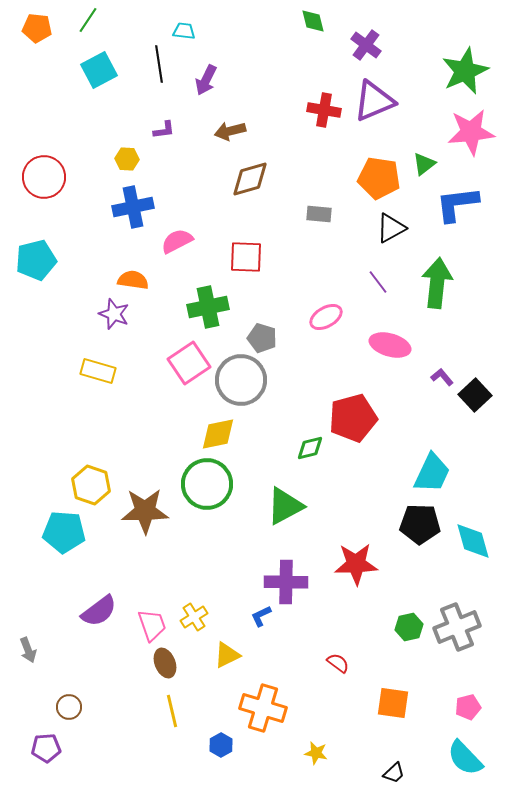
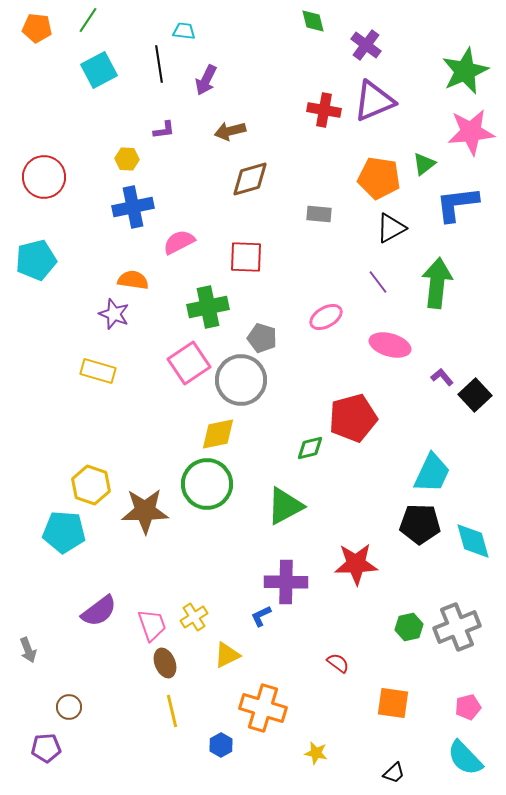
pink semicircle at (177, 241): moved 2 px right, 1 px down
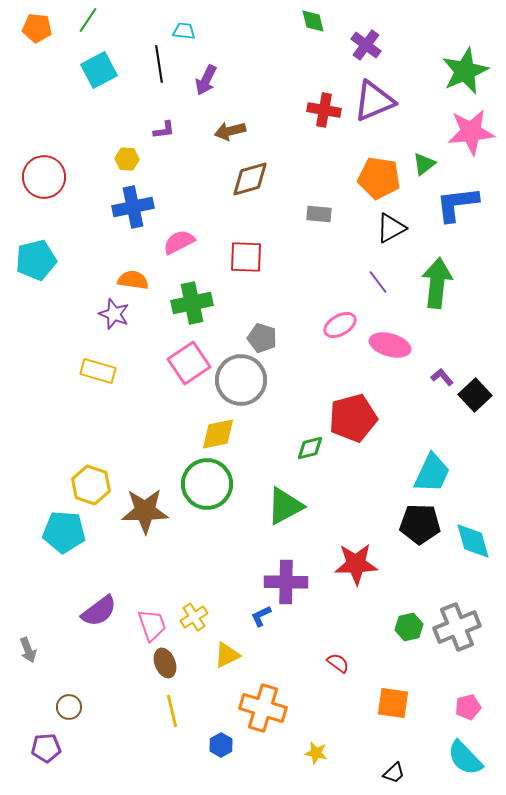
green cross at (208, 307): moved 16 px left, 4 px up
pink ellipse at (326, 317): moved 14 px right, 8 px down
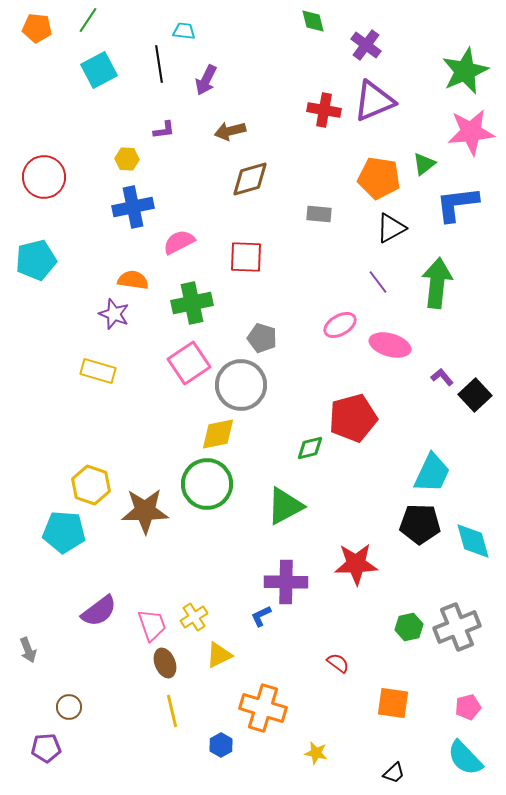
gray circle at (241, 380): moved 5 px down
yellow triangle at (227, 655): moved 8 px left
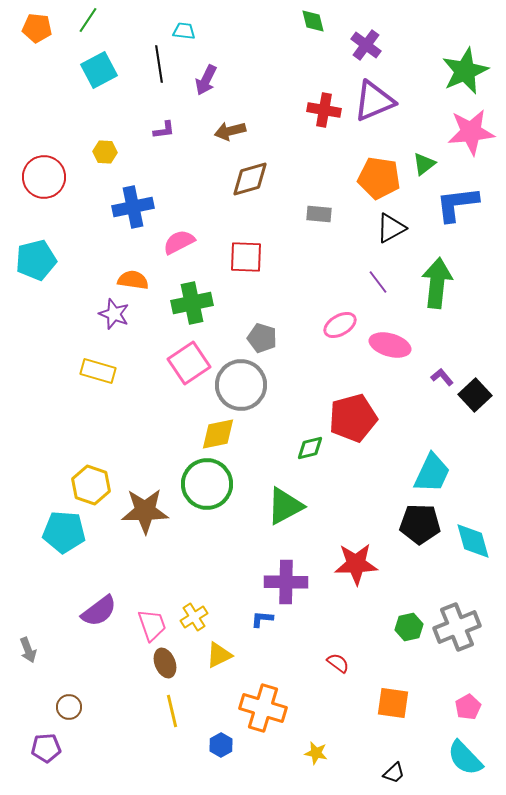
yellow hexagon at (127, 159): moved 22 px left, 7 px up
blue L-shape at (261, 616): moved 1 px right, 3 px down; rotated 30 degrees clockwise
pink pentagon at (468, 707): rotated 15 degrees counterclockwise
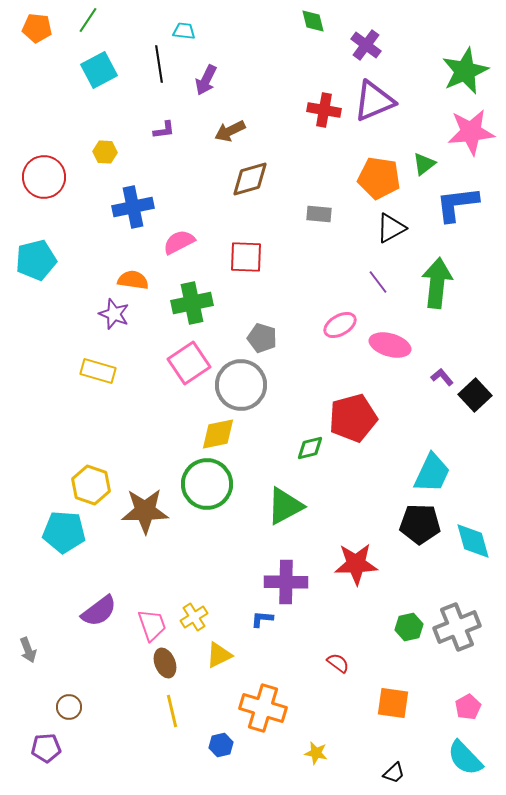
brown arrow at (230, 131): rotated 12 degrees counterclockwise
blue hexagon at (221, 745): rotated 15 degrees clockwise
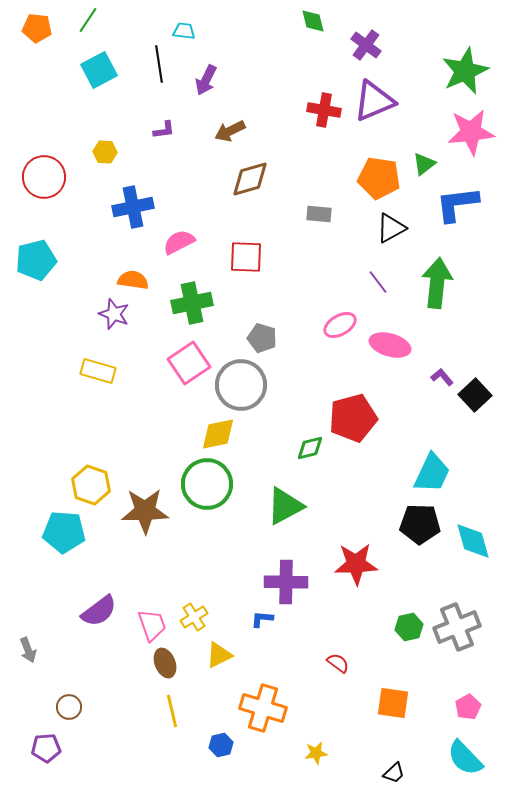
yellow star at (316, 753): rotated 20 degrees counterclockwise
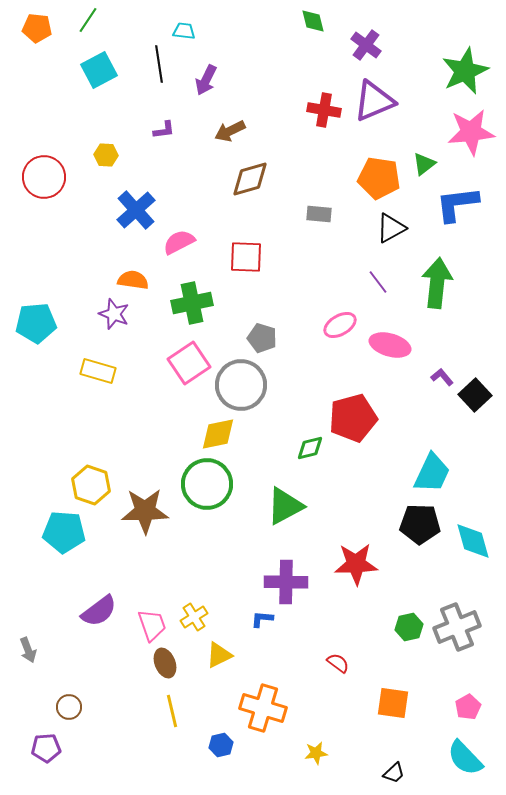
yellow hexagon at (105, 152): moved 1 px right, 3 px down
blue cross at (133, 207): moved 3 px right, 3 px down; rotated 30 degrees counterclockwise
cyan pentagon at (36, 260): moved 63 px down; rotated 9 degrees clockwise
